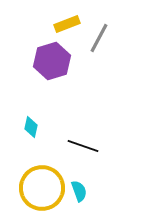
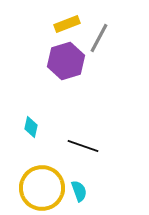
purple hexagon: moved 14 px right
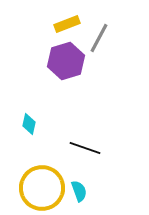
cyan diamond: moved 2 px left, 3 px up
black line: moved 2 px right, 2 px down
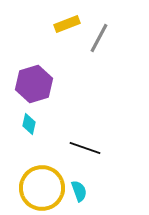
purple hexagon: moved 32 px left, 23 px down
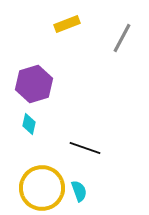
gray line: moved 23 px right
